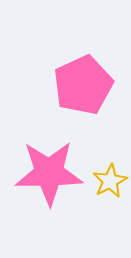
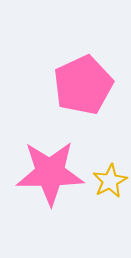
pink star: moved 1 px right
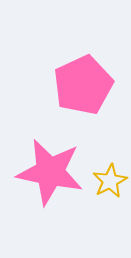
pink star: moved 1 px up; rotated 12 degrees clockwise
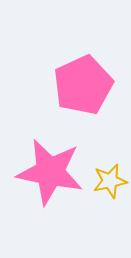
yellow star: rotated 16 degrees clockwise
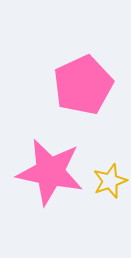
yellow star: rotated 8 degrees counterclockwise
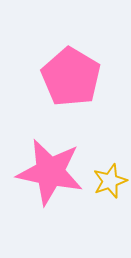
pink pentagon: moved 12 px left, 8 px up; rotated 16 degrees counterclockwise
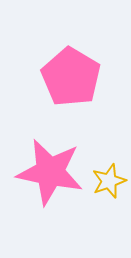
yellow star: moved 1 px left
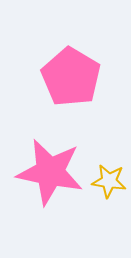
yellow star: rotated 28 degrees clockwise
